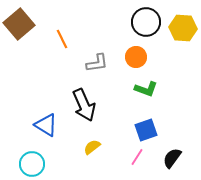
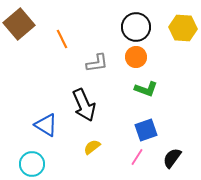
black circle: moved 10 px left, 5 px down
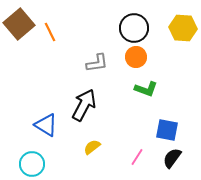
black circle: moved 2 px left, 1 px down
orange line: moved 12 px left, 7 px up
black arrow: rotated 128 degrees counterclockwise
blue square: moved 21 px right; rotated 30 degrees clockwise
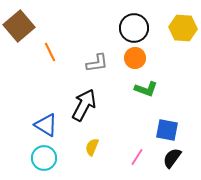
brown square: moved 2 px down
orange line: moved 20 px down
orange circle: moved 1 px left, 1 px down
yellow semicircle: rotated 30 degrees counterclockwise
cyan circle: moved 12 px right, 6 px up
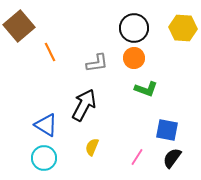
orange circle: moved 1 px left
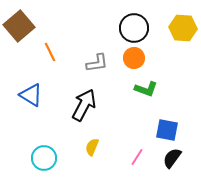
blue triangle: moved 15 px left, 30 px up
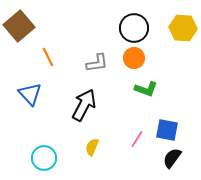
orange line: moved 2 px left, 5 px down
blue triangle: moved 1 px left, 1 px up; rotated 15 degrees clockwise
pink line: moved 18 px up
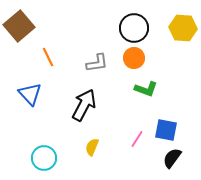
blue square: moved 1 px left
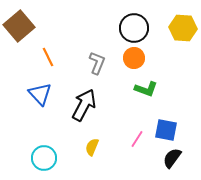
gray L-shape: rotated 60 degrees counterclockwise
blue triangle: moved 10 px right
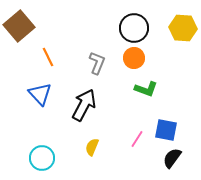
cyan circle: moved 2 px left
